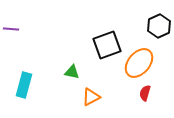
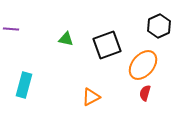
orange ellipse: moved 4 px right, 2 px down
green triangle: moved 6 px left, 33 px up
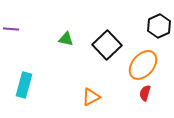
black square: rotated 24 degrees counterclockwise
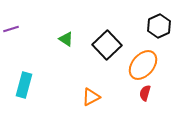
purple line: rotated 21 degrees counterclockwise
green triangle: rotated 21 degrees clockwise
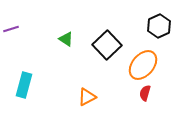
orange triangle: moved 4 px left
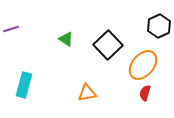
black square: moved 1 px right
orange triangle: moved 4 px up; rotated 18 degrees clockwise
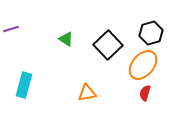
black hexagon: moved 8 px left, 7 px down; rotated 10 degrees clockwise
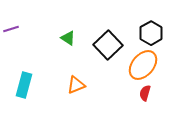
black hexagon: rotated 15 degrees counterclockwise
green triangle: moved 2 px right, 1 px up
orange triangle: moved 11 px left, 8 px up; rotated 12 degrees counterclockwise
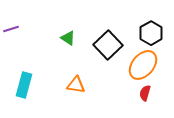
orange triangle: rotated 30 degrees clockwise
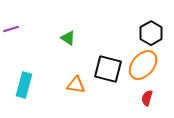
black square: moved 24 px down; rotated 32 degrees counterclockwise
red semicircle: moved 2 px right, 5 px down
